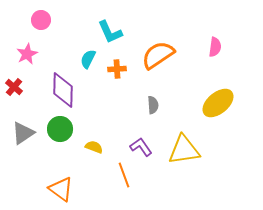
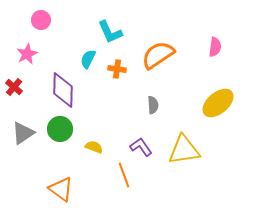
orange cross: rotated 12 degrees clockwise
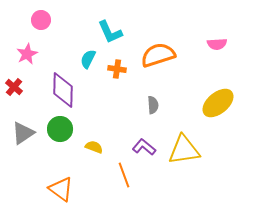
pink semicircle: moved 2 px right, 3 px up; rotated 78 degrees clockwise
orange semicircle: rotated 16 degrees clockwise
purple L-shape: moved 3 px right; rotated 15 degrees counterclockwise
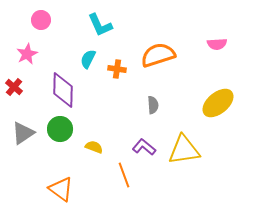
cyan L-shape: moved 10 px left, 7 px up
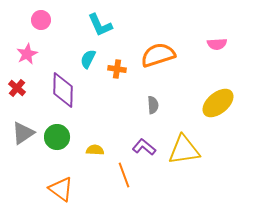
red cross: moved 3 px right, 1 px down
green circle: moved 3 px left, 8 px down
yellow semicircle: moved 1 px right, 3 px down; rotated 18 degrees counterclockwise
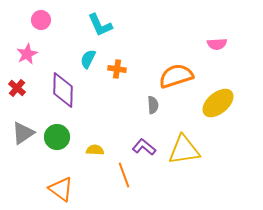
orange semicircle: moved 18 px right, 21 px down
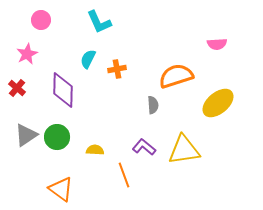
cyan L-shape: moved 1 px left, 3 px up
orange cross: rotated 18 degrees counterclockwise
gray triangle: moved 3 px right, 2 px down
